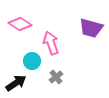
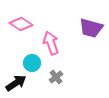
pink diamond: moved 1 px right
cyan circle: moved 2 px down
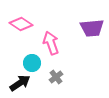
purple trapezoid: moved 1 px right; rotated 20 degrees counterclockwise
black arrow: moved 4 px right
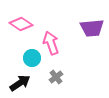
cyan circle: moved 5 px up
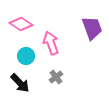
purple trapezoid: rotated 105 degrees counterclockwise
cyan circle: moved 6 px left, 2 px up
black arrow: rotated 80 degrees clockwise
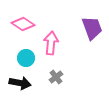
pink diamond: moved 2 px right
pink arrow: rotated 25 degrees clockwise
cyan circle: moved 2 px down
black arrow: rotated 35 degrees counterclockwise
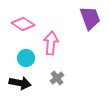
purple trapezoid: moved 2 px left, 10 px up
gray cross: moved 1 px right, 1 px down
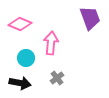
pink diamond: moved 3 px left; rotated 10 degrees counterclockwise
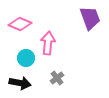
pink arrow: moved 3 px left
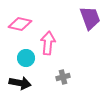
pink diamond: rotated 10 degrees counterclockwise
gray cross: moved 6 px right, 1 px up; rotated 24 degrees clockwise
